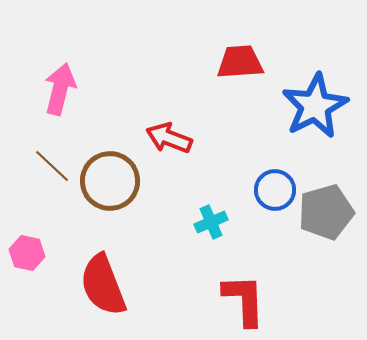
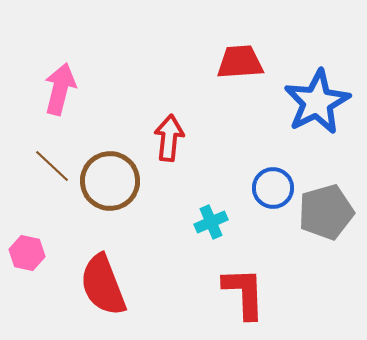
blue star: moved 2 px right, 4 px up
red arrow: rotated 75 degrees clockwise
blue circle: moved 2 px left, 2 px up
red L-shape: moved 7 px up
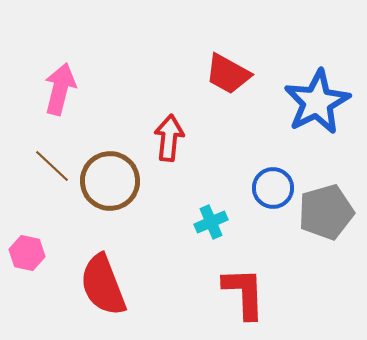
red trapezoid: moved 12 px left, 12 px down; rotated 147 degrees counterclockwise
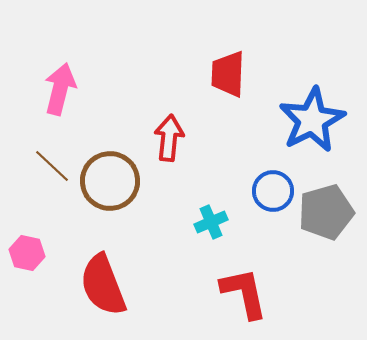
red trapezoid: rotated 63 degrees clockwise
blue star: moved 5 px left, 18 px down
blue circle: moved 3 px down
red L-shape: rotated 10 degrees counterclockwise
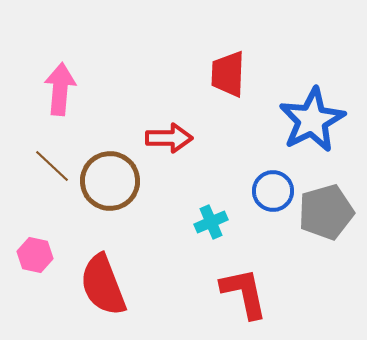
pink arrow: rotated 9 degrees counterclockwise
red arrow: rotated 84 degrees clockwise
pink hexagon: moved 8 px right, 2 px down
